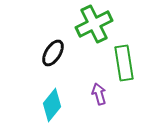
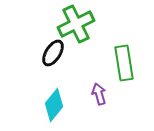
green cross: moved 18 px left
cyan diamond: moved 2 px right
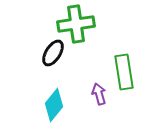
green cross: rotated 18 degrees clockwise
green rectangle: moved 9 px down
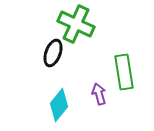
green cross: rotated 33 degrees clockwise
black ellipse: rotated 12 degrees counterclockwise
cyan diamond: moved 5 px right
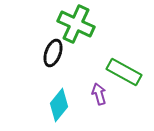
green rectangle: rotated 52 degrees counterclockwise
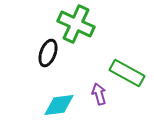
black ellipse: moved 5 px left
green rectangle: moved 3 px right, 1 px down
cyan diamond: rotated 44 degrees clockwise
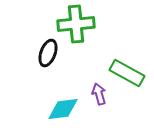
green cross: rotated 30 degrees counterclockwise
cyan diamond: moved 4 px right, 4 px down
